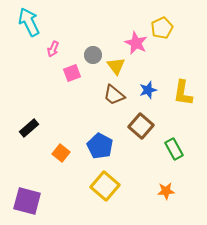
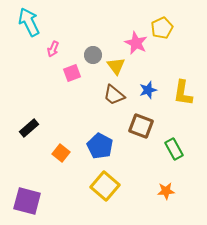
brown square: rotated 20 degrees counterclockwise
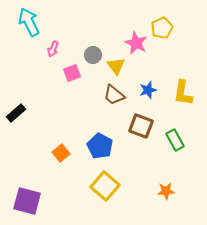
black rectangle: moved 13 px left, 15 px up
green rectangle: moved 1 px right, 9 px up
orange square: rotated 12 degrees clockwise
